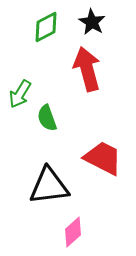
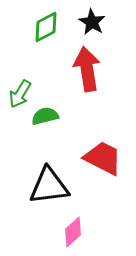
red arrow: rotated 6 degrees clockwise
green semicircle: moved 2 px left, 2 px up; rotated 96 degrees clockwise
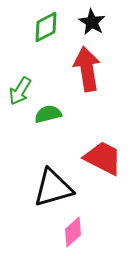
green arrow: moved 3 px up
green semicircle: moved 3 px right, 2 px up
black triangle: moved 4 px right, 2 px down; rotated 9 degrees counterclockwise
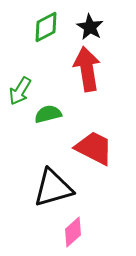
black star: moved 2 px left, 5 px down
red trapezoid: moved 9 px left, 10 px up
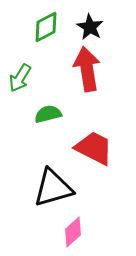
green arrow: moved 13 px up
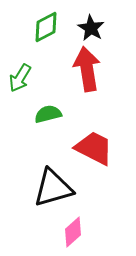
black star: moved 1 px right, 1 px down
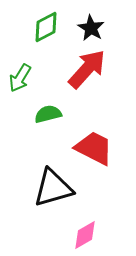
red arrow: rotated 51 degrees clockwise
pink diamond: moved 12 px right, 3 px down; rotated 12 degrees clockwise
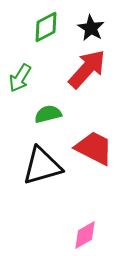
black triangle: moved 11 px left, 22 px up
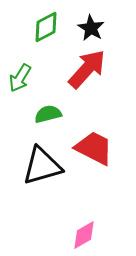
pink diamond: moved 1 px left
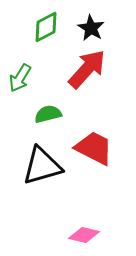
pink diamond: rotated 44 degrees clockwise
